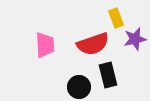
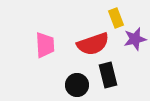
black circle: moved 2 px left, 2 px up
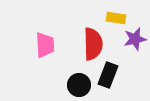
yellow rectangle: rotated 60 degrees counterclockwise
red semicircle: rotated 72 degrees counterclockwise
black rectangle: rotated 35 degrees clockwise
black circle: moved 2 px right
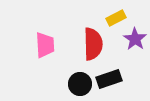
yellow rectangle: rotated 36 degrees counterclockwise
purple star: rotated 25 degrees counterclockwise
black rectangle: moved 1 px right, 4 px down; rotated 50 degrees clockwise
black circle: moved 1 px right, 1 px up
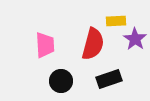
yellow rectangle: moved 3 px down; rotated 24 degrees clockwise
red semicircle: rotated 16 degrees clockwise
black circle: moved 19 px left, 3 px up
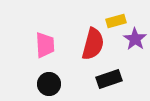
yellow rectangle: rotated 12 degrees counterclockwise
black circle: moved 12 px left, 3 px down
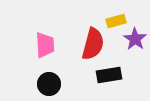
black rectangle: moved 4 px up; rotated 10 degrees clockwise
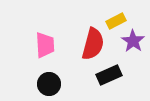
yellow rectangle: rotated 12 degrees counterclockwise
purple star: moved 2 px left, 2 px down
black rectangle: rotated 15 degrees counterclockwise
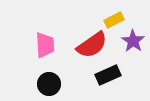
yellow rectangle: moved 2 px left, 1 px up
red semicircle: moved 1 px left, 1 px down; rotated 40 degrees clockwise
black rectangle: moved 1 px left
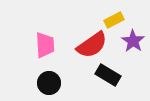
black rectangle: rotated 55 degrees clockwise
black circle: moved 1 px up
